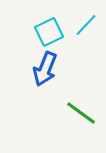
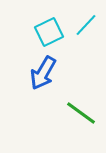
blue arrow: moved 2 px left, 4 px down; rotated 8 degrees clockwise
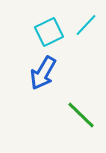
green line: moved 2 px down; rotated 8 degrees clockwise
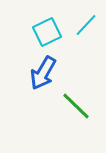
cyan square: moved 2 px left
green line: moved 5 px left, 9 px up
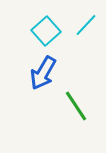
cyan square: moved 1 px left, 1 px up; rotated 16 degrees counterclockwise
green line: rotated 12 degrees clockwise
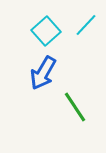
green line: moved 1 px left, 1 px down
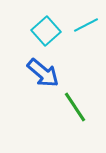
cyan line: rotated 20 degrees clockwise
blue arrow: rotated 80 degrees counterclockwise
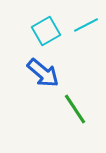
cyan square: rotated 12 degrees clockwise
green line: moved 2 px down
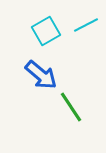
blue arrow: moved 2 px left, 2 px down
green line: moved 4 px left, 2 px up
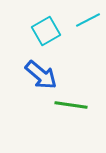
cyan line: moved 2 px right, 5 px up
green line: moved 2 px up; rotated 48 degrees counterclockwise
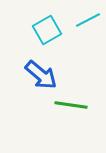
cyan square: moved 1 px right, 1 px up
